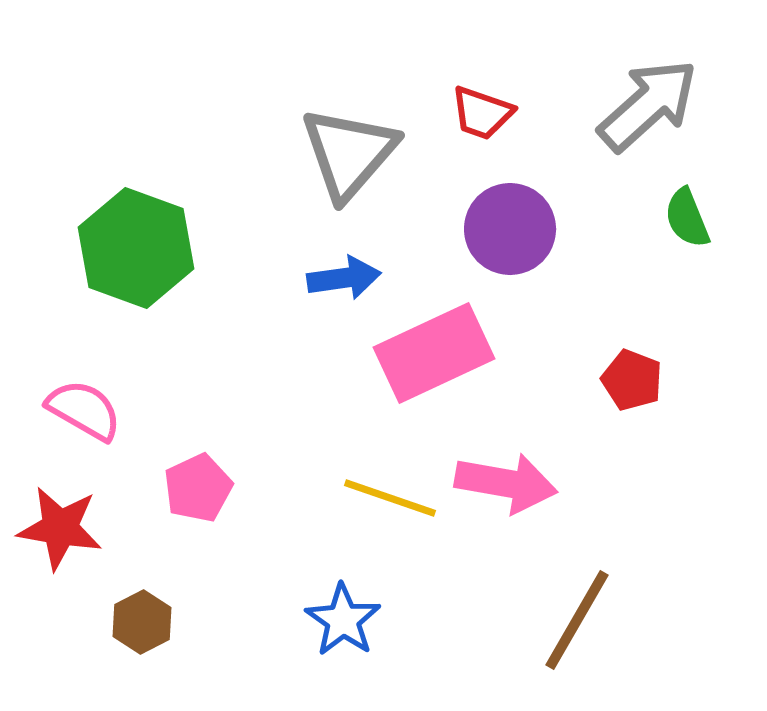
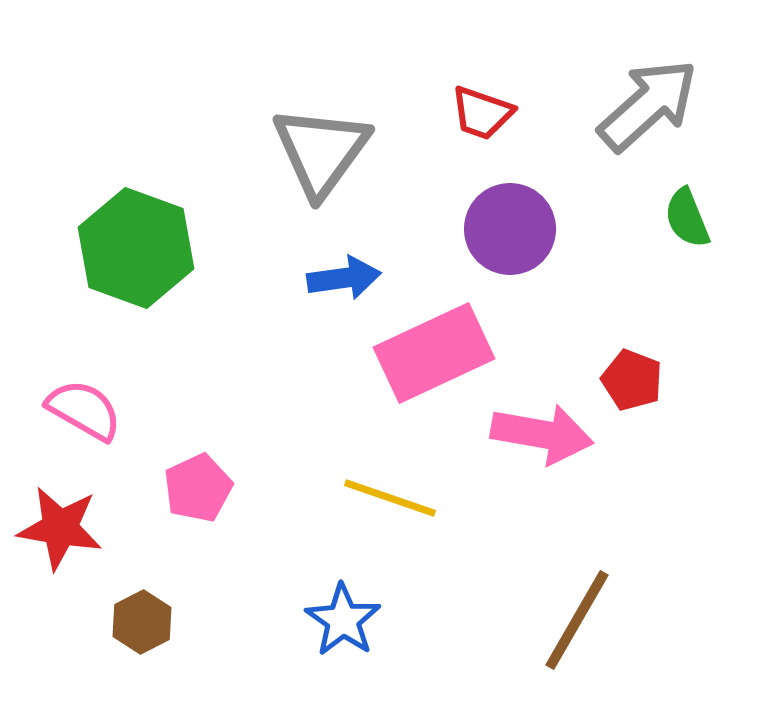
gray triangle: moved 28 px left, 2 px up; rotated 5 degrees counterclockwise
pink arrow: moved 36 px right, 49 px up
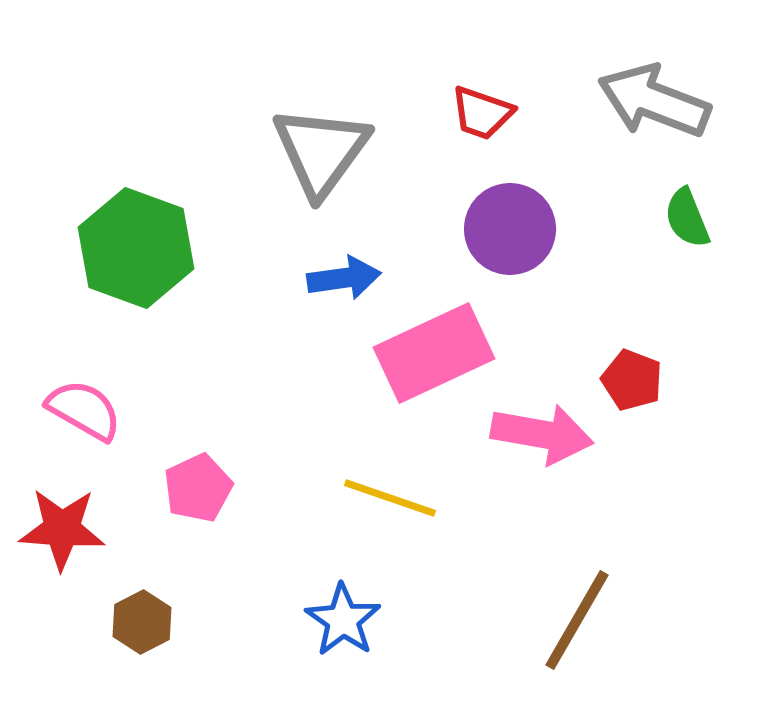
gray arrow: moved 6 px right, 4 px up; rotated 117 degrees counterclockwise
red star: moved 2 px right, 1 px down; rotated 6 degrees counterclockwise
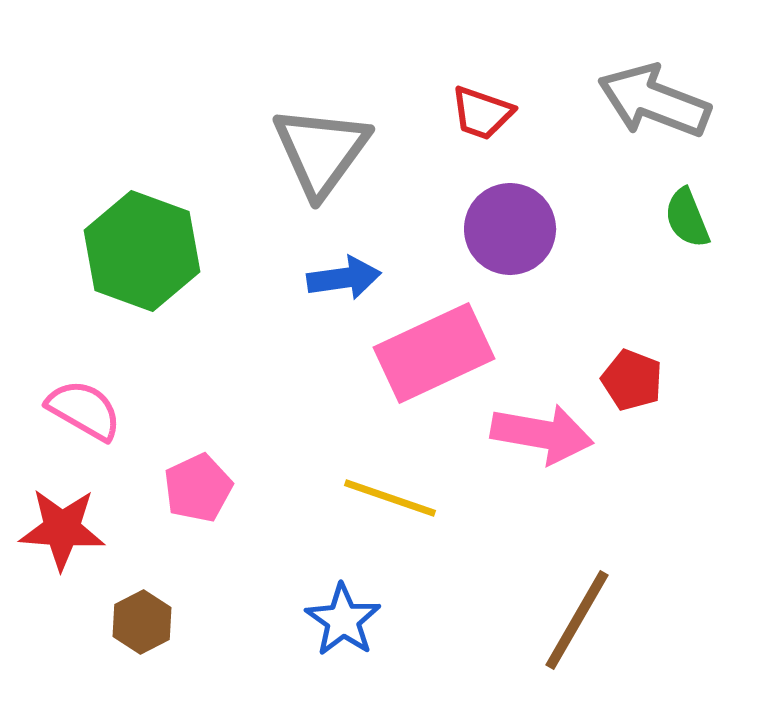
green hexagon: moved 6 px right, 3 px down
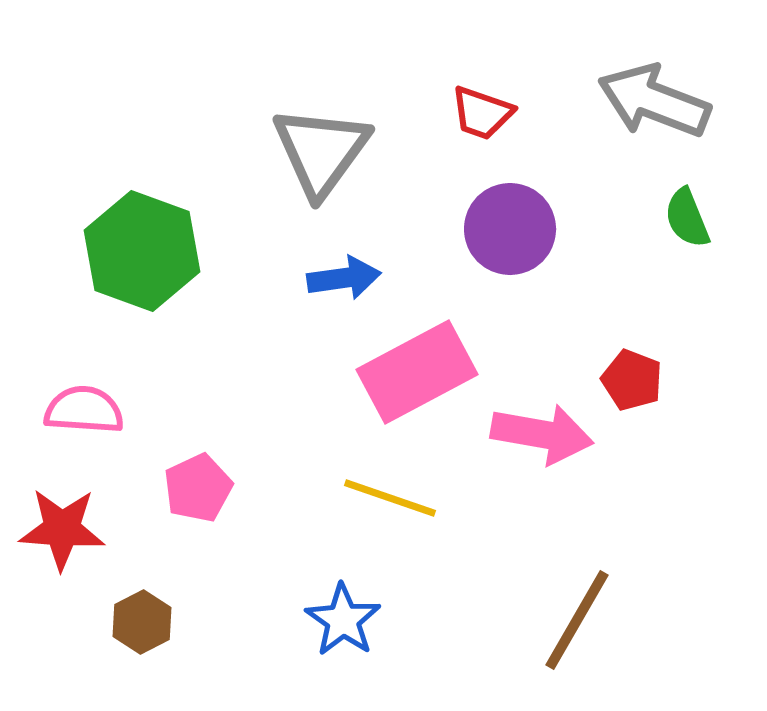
pink rectangle: moved 17 px left, 19 px down; rotated 3 degrees counterclockwise
pink semicircle: rotated 26 degrees counterclockwise
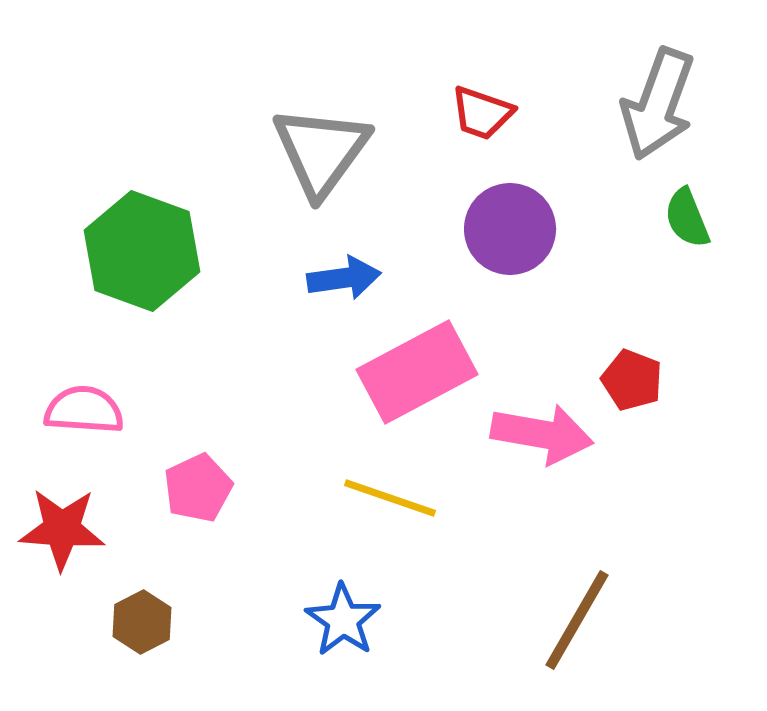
gray arrow: moved 4 px right, 3 px down; rotated 91 degrees counterclockwise
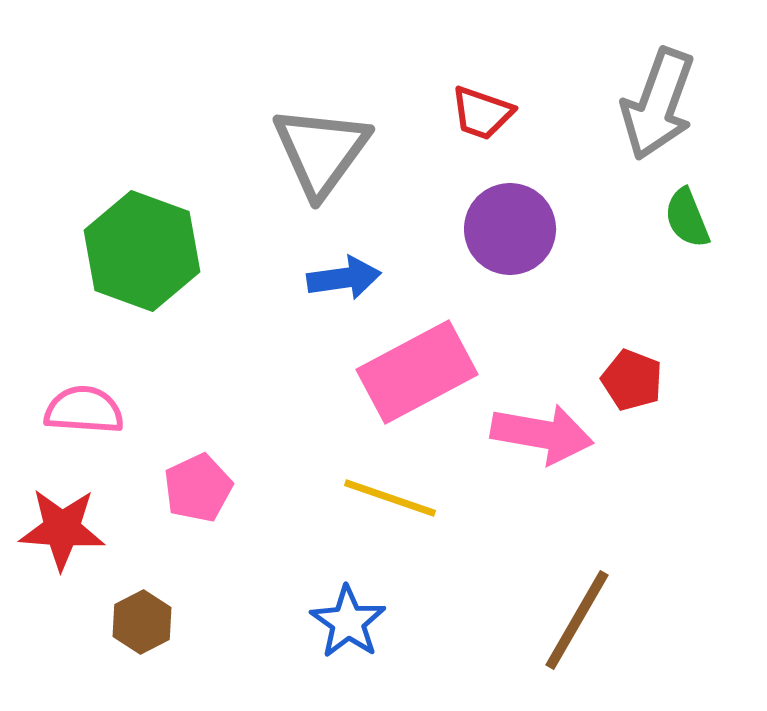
blue star: moved 5 px right, 2 px down
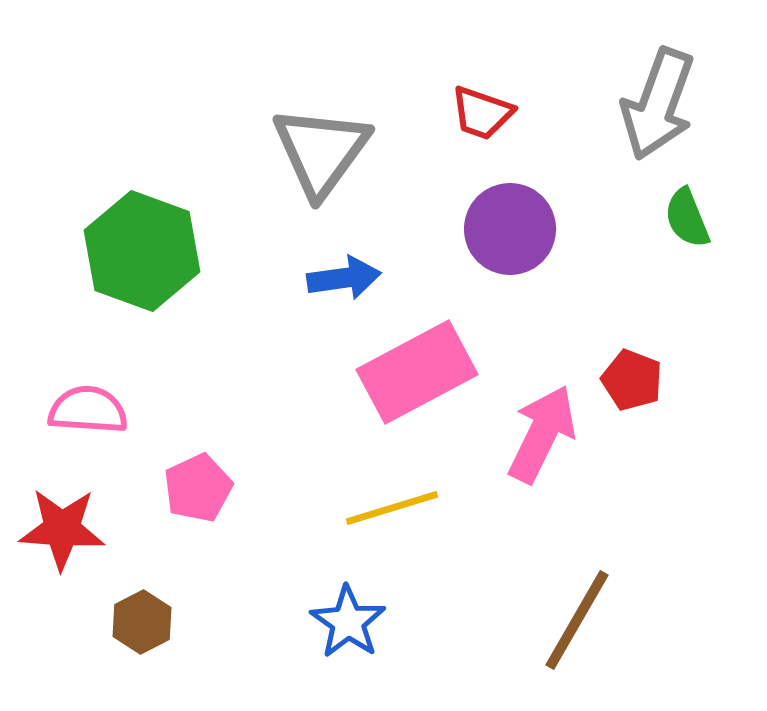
pink semicircle: moved 4 px right
pink arrow: rotated 74 degrees counterclockwise
yellow line: moved 2 px right, 10 px down; rotated 36 degrees counterclockwise
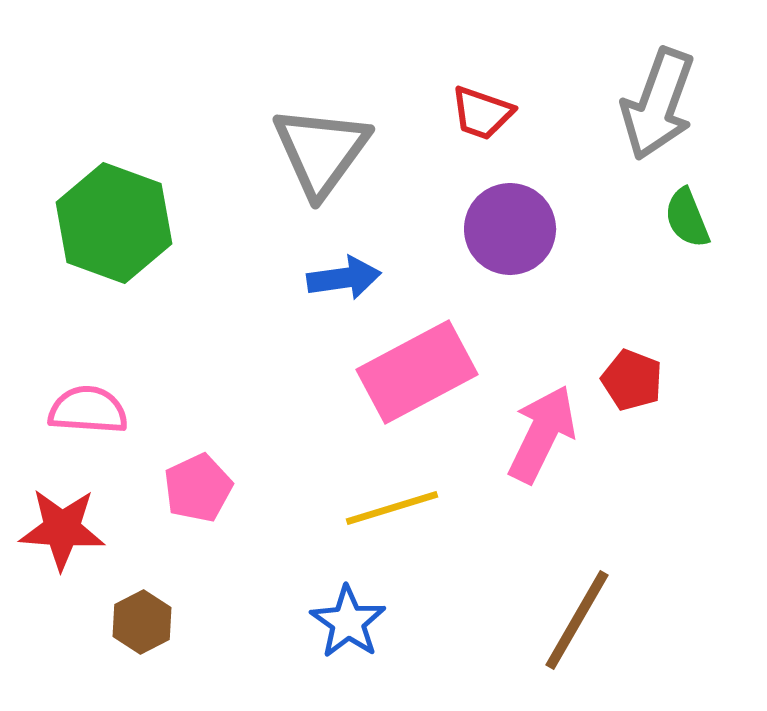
green hexagon: moved 28 px left, 28 px up
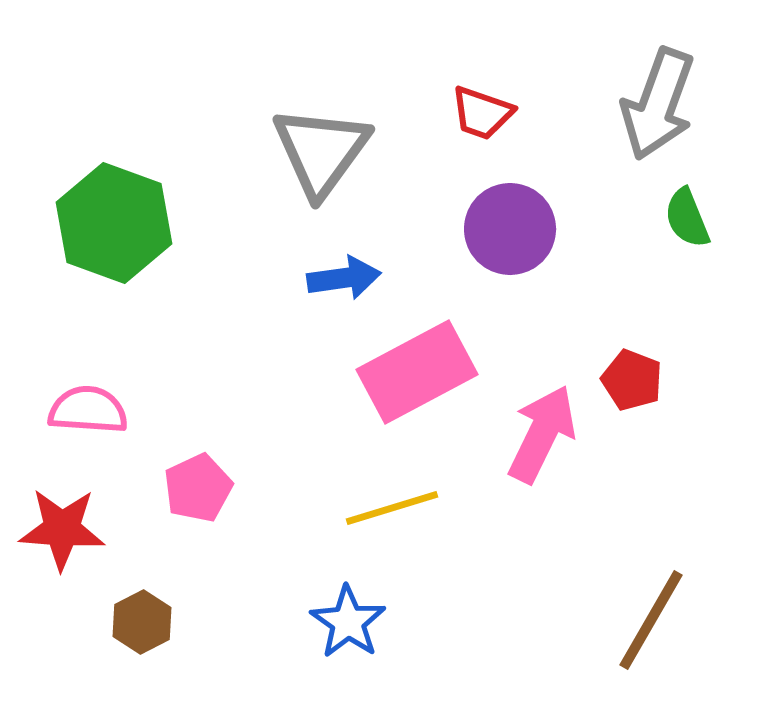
brown line: moved 74 px right
